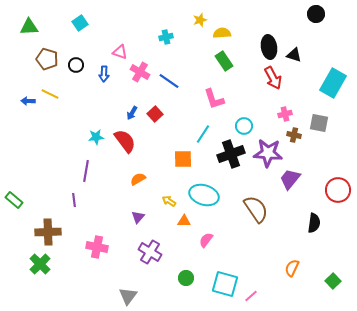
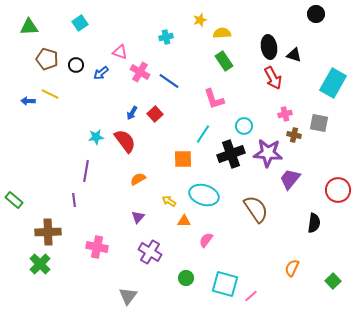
blue arrow at (104, 74): moved 3 px left, 1 px up; rotated 49 degrees clockwise
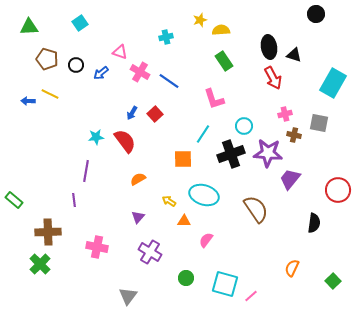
yellow semicircle at (222, 33): moved 1 px left, 3 px up
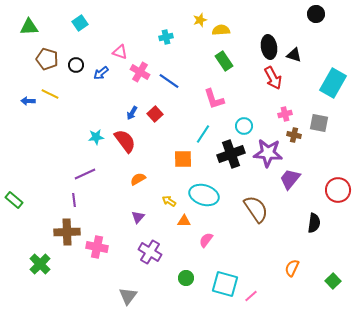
purple line at (86, 171): moved 1 px left, 3 px down; rotated 55 degrees clockwise
brown cross at (48, 232): moved 19 px right
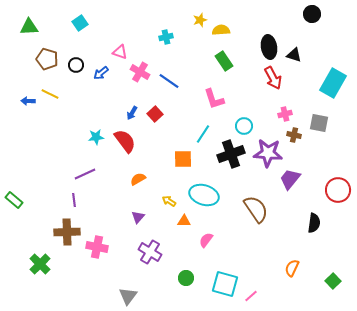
black circle at (316, 14): moved 4 px left
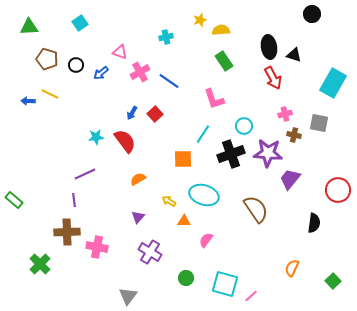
pink cross at (140, 72): rotated 30 degrees clockwise
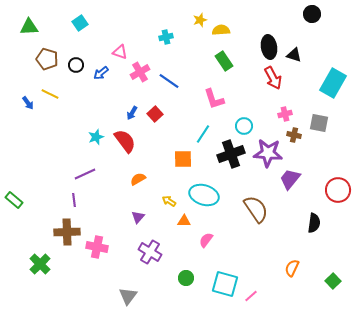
blue arrow at (28, 101): moved 2 px down; rotated 128 degrees counterclockwise
cyan star at (96, 137): rotated 14 degrees counterclockwise
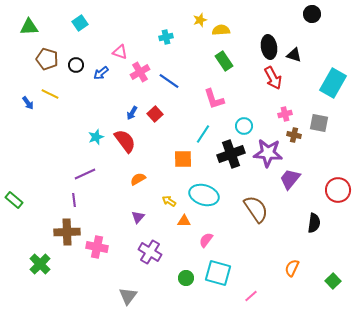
cyan square at (225, 284): moved 7 px left, 11 px up
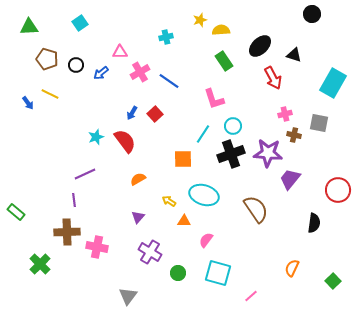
black ellipse at (269, 47): moved 9 px left, 1 px up; rotated 55 degrees clockwise
pink triangle at (120, 52): rotated 21 degrees counterclockwise
cyan circle at (244, 126): moved 11 px left
green rectangle at (14, 200): moved 2 px right, 12 px down
green circle at (186, 278): moved 8 px left, 5 px up
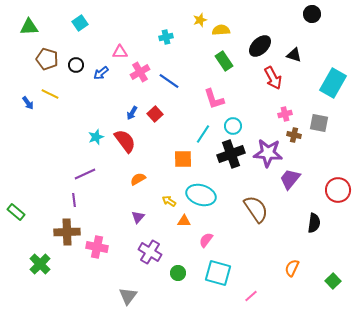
cyan ellipse at (204, 195): moved 3 px left
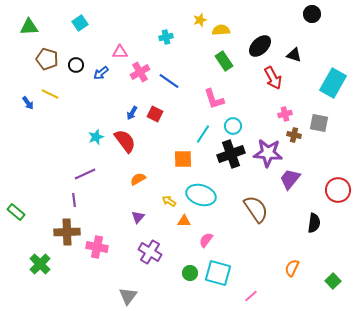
red square at (155, 114): rotated 21 degrees counterclockwise
green circle at (178, 273): moved 12 px right
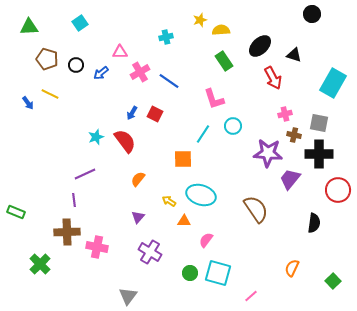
black cross at (231, 154): moved 88 px right; rotated 20 degrees clockwise
orange semicircle at (138, 179): rotated 21 degrees counterclockwise
green rectangle at (16, 212): rotated 18 degrees counterclockwise
